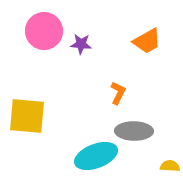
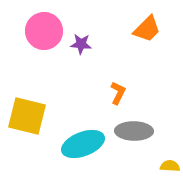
orange trapezoid: moved 12 px up; rotated 16 degrees counterclockwise
yellow square: rotated 9 degrees clockwise
cyan ellipse: moved 13 px left, 12 px up
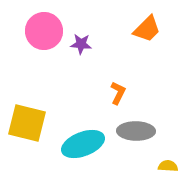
yellow square: moved 7 px down
gray ellipse: moved 2 px right
yellow semicircle: moved 2 px left
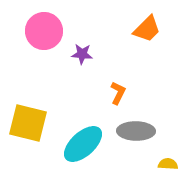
purple star: moved 1 px right, 10 px down
yellow square: moved 1 px right
cyan ellipse: rotated 21 degrees counterclockwise
yellow semicircle: moved 2 px up
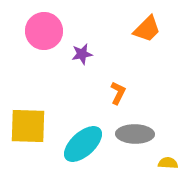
purple star: rotated 15 degrees counterclockwise
yellow square: moved 3 px down; rotated 12 degrees counterclockwise
gray ellipse: moved 1 px left, 3 px down
yellow semicircle: moved 1 px up
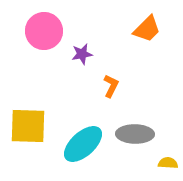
orange L-shape: moved 7 px left, 7 px up
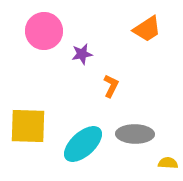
orange trapezoid: rotated 12 degrees clockwise
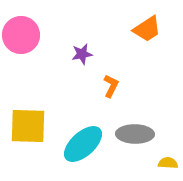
pink circle: moved 23 px left, 4 px down
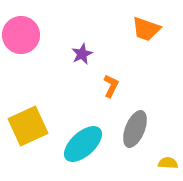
orange trapezoid: moved 1 px left; rotated 52 degrees clockwise
purple star: rotated 15 degrees counterclockwise
yellow square: rotated 27 degrees counterclockwise
gray ellipse: moved 5 px up; rotated 69 degrees counterclockwise
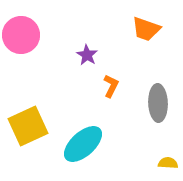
purple star: moved 5 px right, 1 px down; rotated 15 degrees counterclockwise
gray ellipse: moved 23 px right, 26 px up; rotated 24 degrees counterclockwise
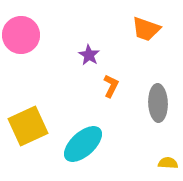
purple star: moved 2 px right
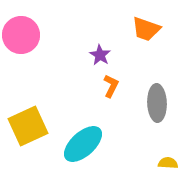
purple star: moved 11 px right
gray ellipse: moved 1 px left
